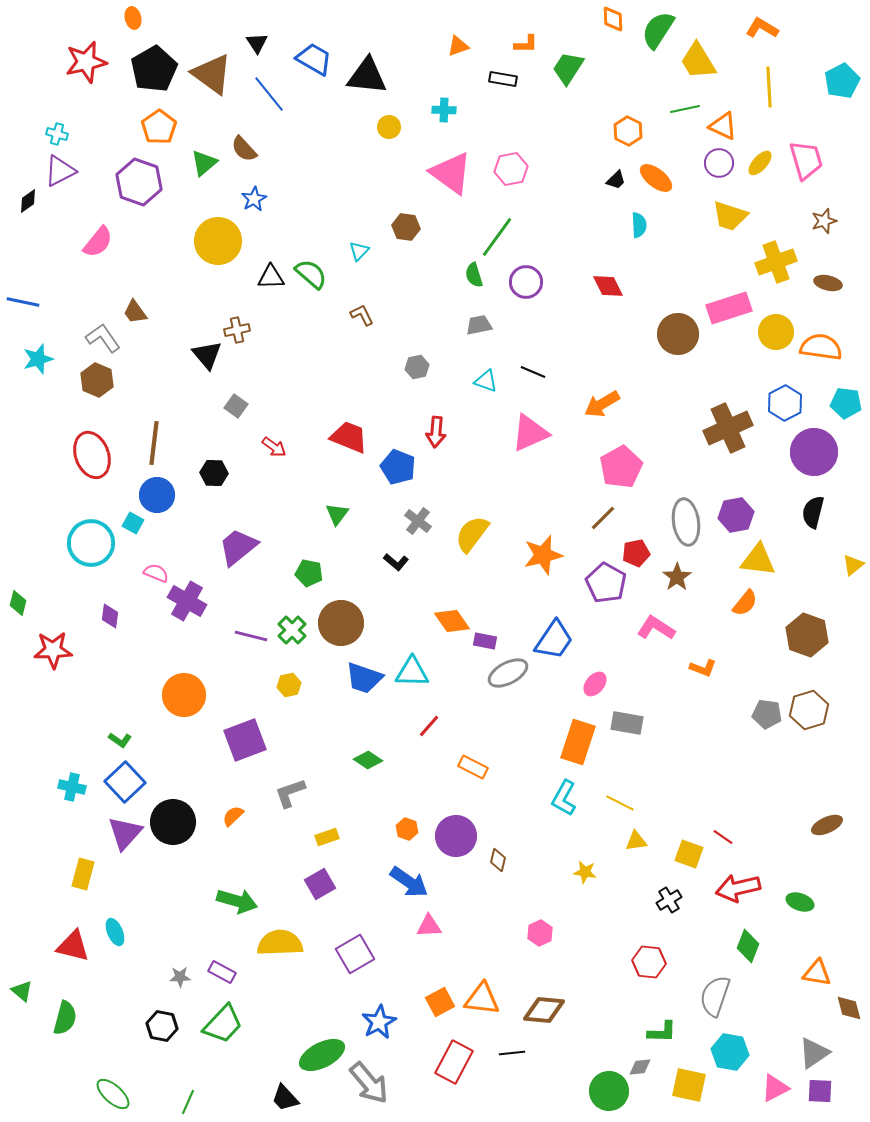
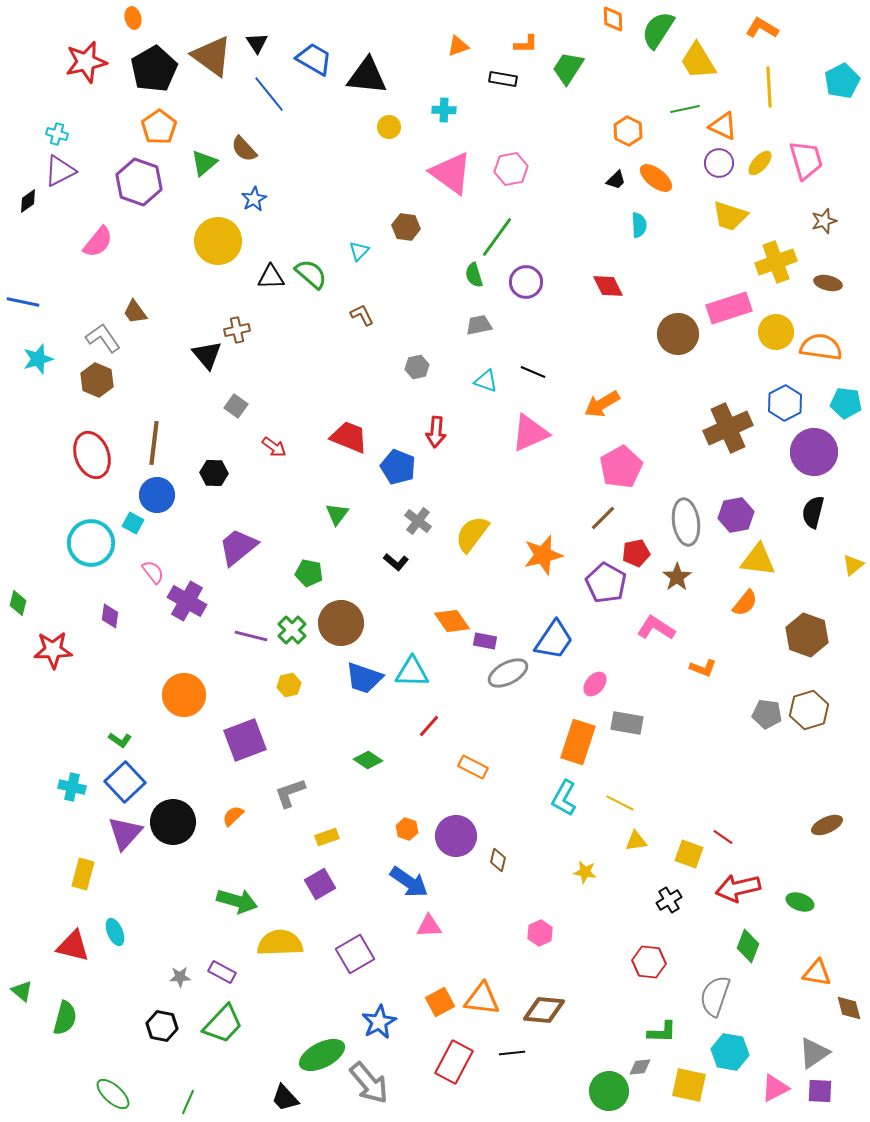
brown triangle at (212, 74): moved 18 px up
pink semicircle at (156, 573): moved 3 px left, 1 px up; rotated 30 degrees clockwise
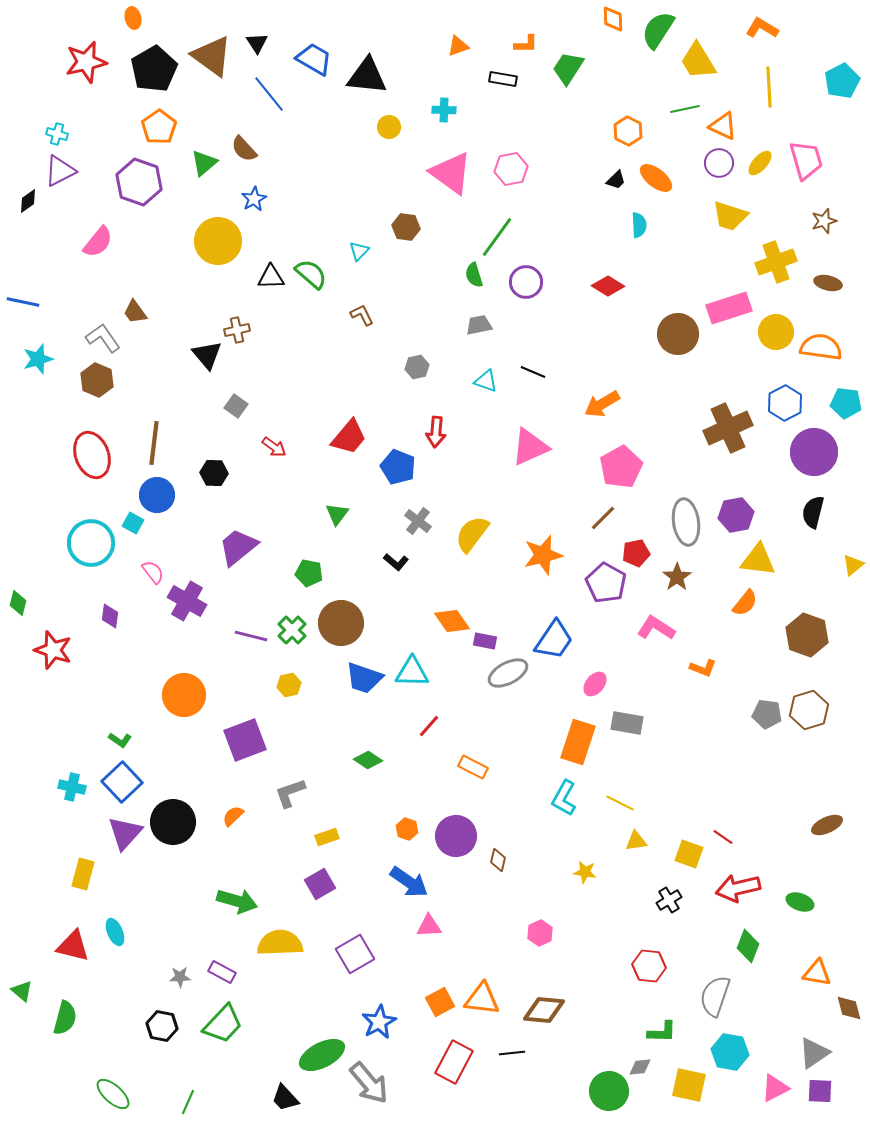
red diamond at (608, 286): rotated 32 degrees counterclockwise
pink triangle at (530, 433): moved 14 px down
red trapezoid at (349, 437): rotated 108 degrees clockwise
red star at (53, 650): rotated 21 degrees clockwise
blue square at (125, 782): moved 3 px left
red hexagon at (649, 962): moved 4 px down
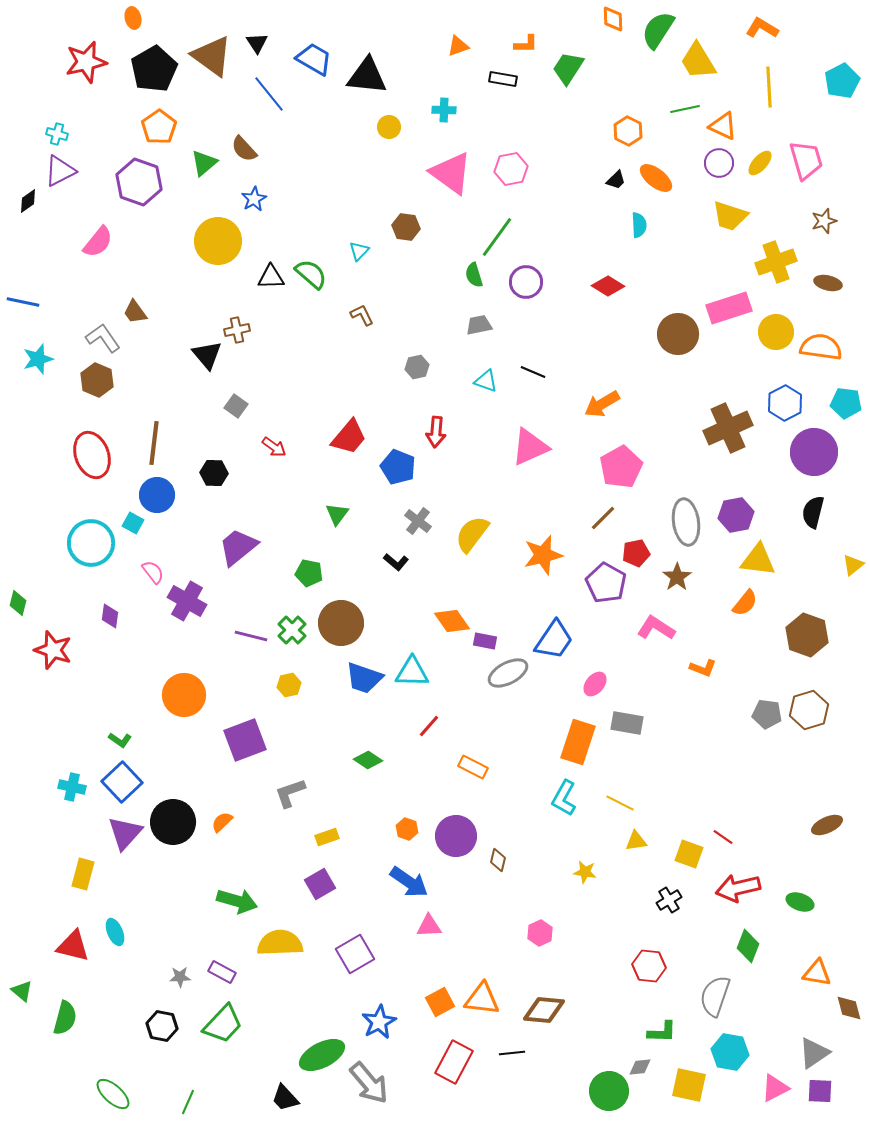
orange semicircle at (233, 816): moved 11 px left, 6 px down
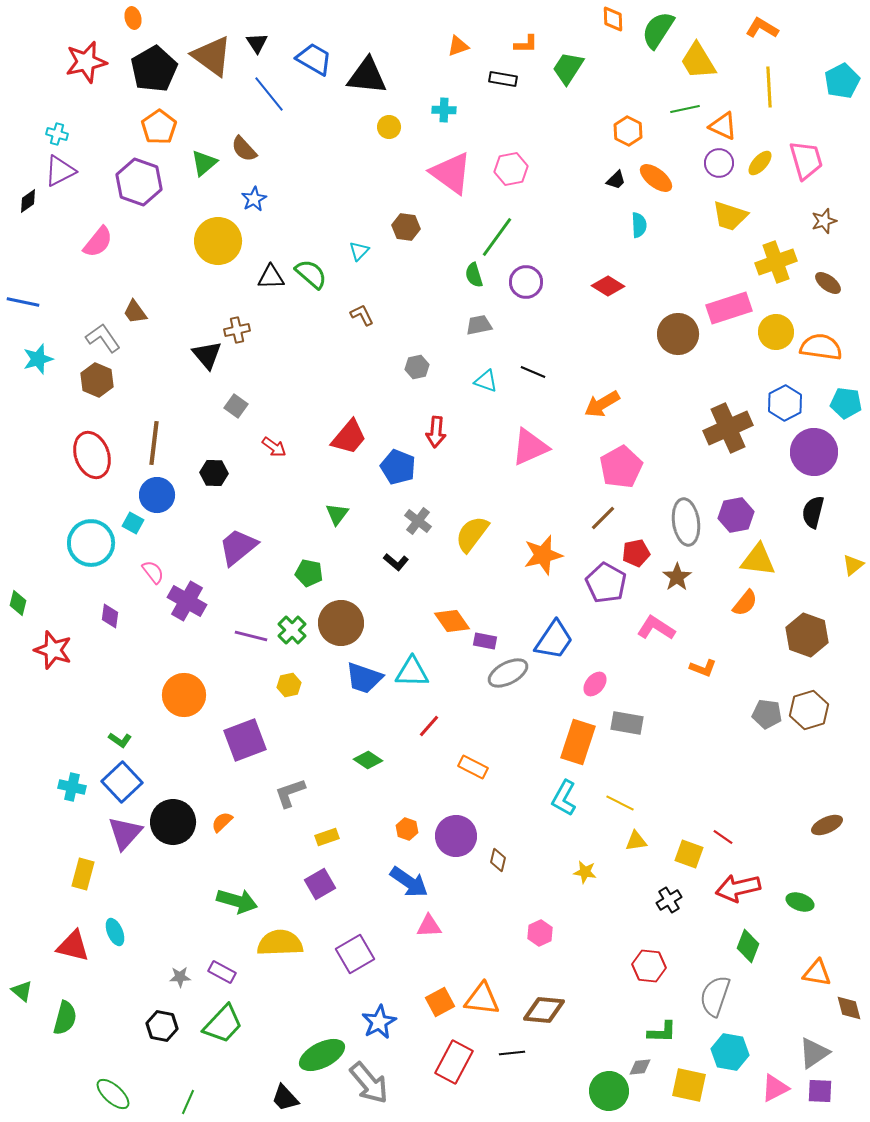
brown ellipse at (828, 283): rotated 24 degrees clockwise
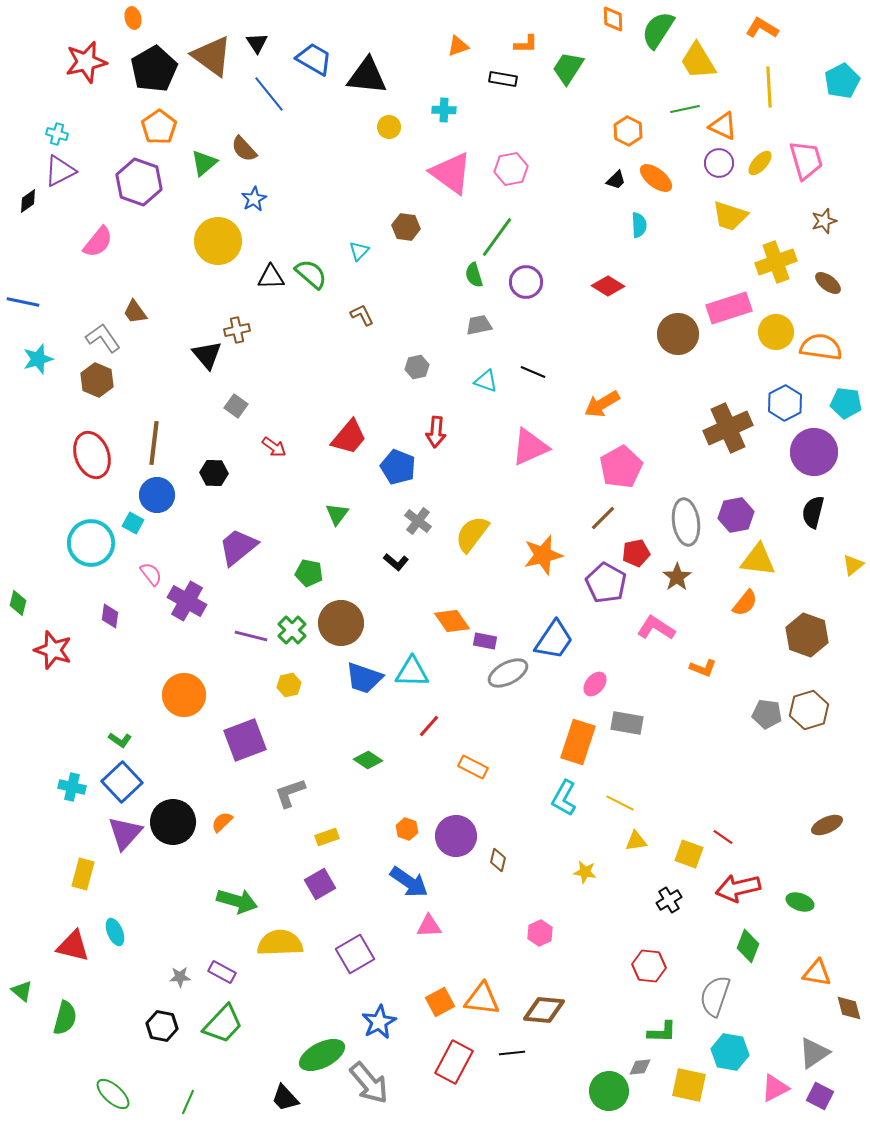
pink semicircle at (153, 572): moved 2 px left, 2 px down
purple square at (820, 1091): moved 5 px down; rotated 24 degrees clockwise
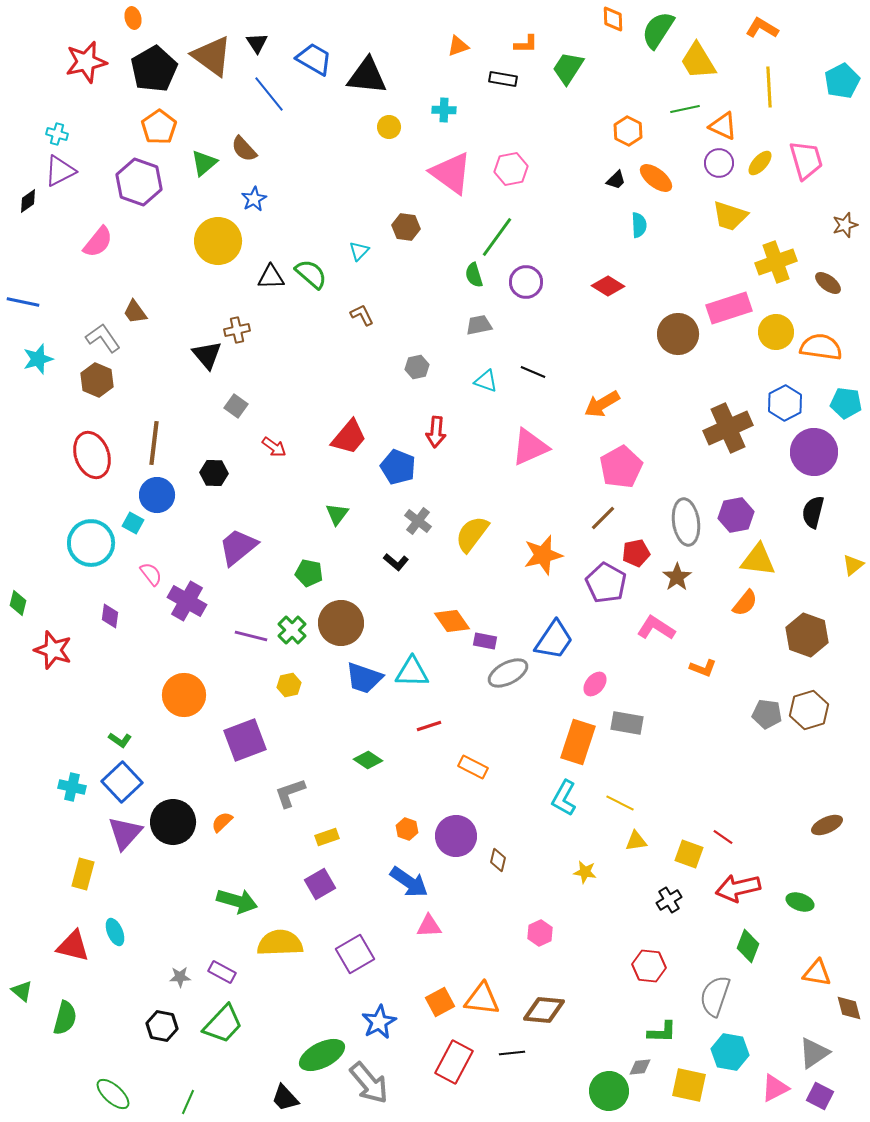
brown star at (824, 221): moved 21 px right, 4 px down
red line at (429, 726): rotated 30 degrees clockwise
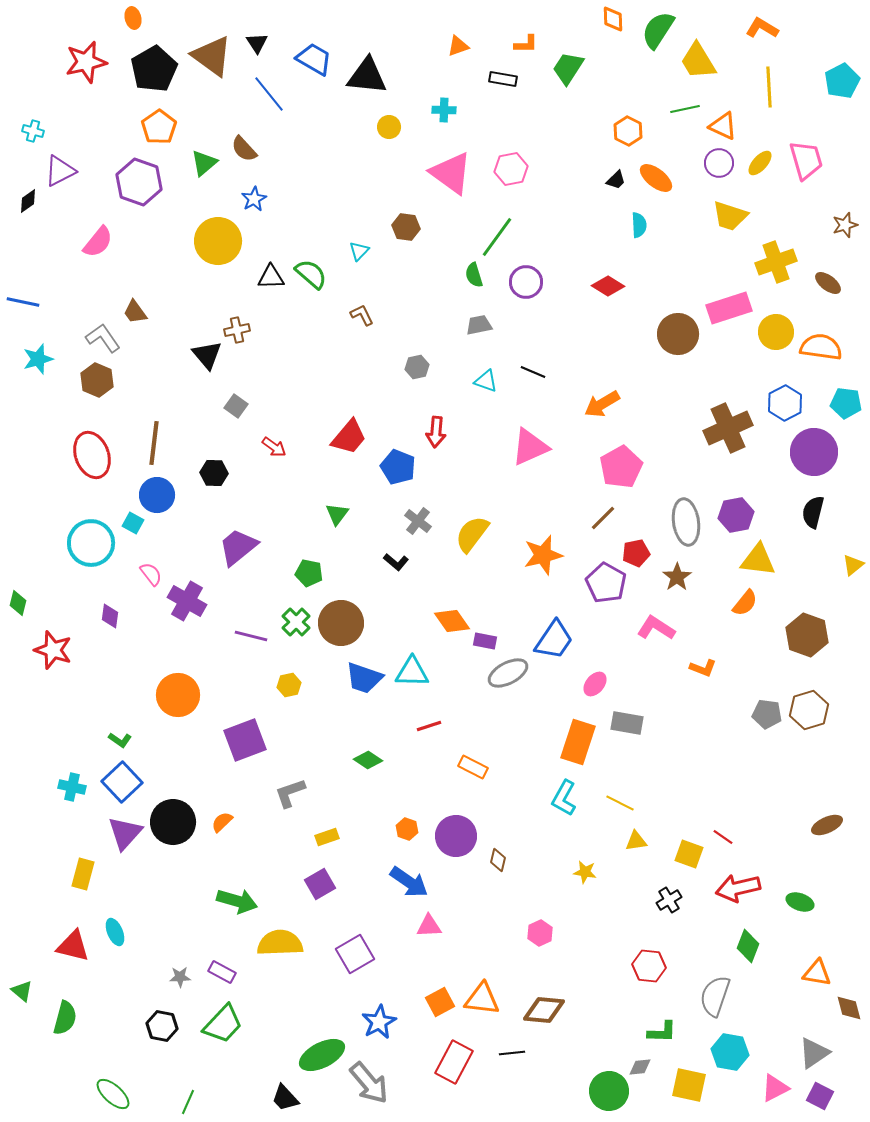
cyan cross at (57, 134): moved 24 px left, 3 px up
green cross at (292, 630): moved 4 px right, 8 px up
orange circle at (184, 695): moved 6 px left
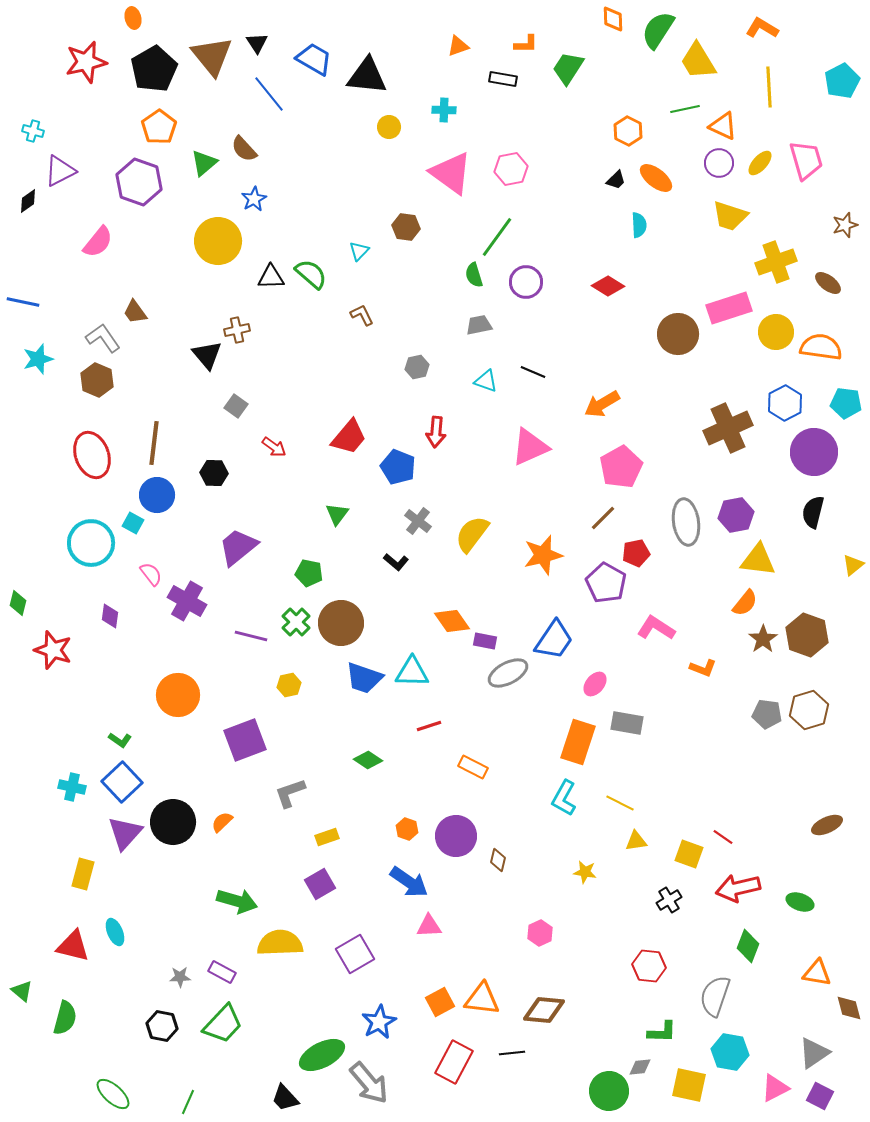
brown triangle at (212, 56): rotated 15 degrees clockwise
brown star at (677, 577): moved 86 px right, 62 px down
